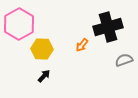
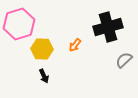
pink hexagon: rotated 12 degrees clockwise
orange arrow: moved 7 px left
gray semicircle: rotated 24 degrees counterclockwise
black arrow: rotated 112 degrees clockwise
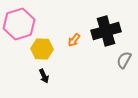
black cross: moved 2 px left, 4 px down
orange arrow: moved 1 px left, 5 px up
gray semicircle: rotated 18 degrees counterclockwise
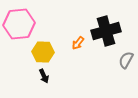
pink hexagon: rotated 12 degrees clockwise
orange arrow: moved 4 px right, 3 px down
yellow hexagon: moved 1 px right, 3 px down
gray semicircle: moved 2 px right
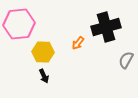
black cross: moved 4 px up
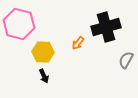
pink hexagon: rotated 20 degrees clockwise
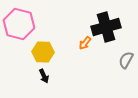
orange arrow: moved 7 px right
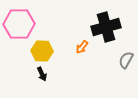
pink hexagon: rotated 16 degrees counterclockwise
orange arrow: moved 3 px left, 4 px down
yellow hexagon: moved 1 px left, 1 px up
black arrow: moved 2 px left, 2 px up
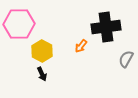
black cross: rotated 8 degrees clockwise
orange arrow: moved 1 px left, 1 px up
yellow hexagon: rotated 25 degrees clockwise
gray semicircle: moved 1 px up
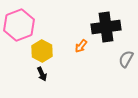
pink hexagon: moved 1 px down; rotated 20 degrees counterclockwise
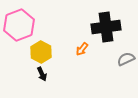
orange arrow: moved 1 px right, 3 px down
yellow hexagon: moved 1 px left, 1 px down
gray semicircle: rotated 36 degrees clockwise
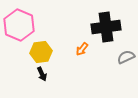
pink hexagon: rotated 16 degrees counterclockwise
yellow hexagon: rotated 25 degrees clockwise
gray semicircle: moved 2 px up
